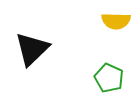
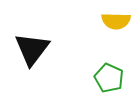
black triangle: rotated 9 degrees counterclockwise
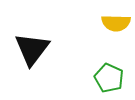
yellow semicircle: moved 2 px down
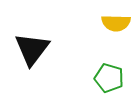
green pentagon: rotated 8 degrees counterclockwise
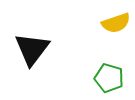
yellow semicircle: rotated 20 degrees counterclockwise
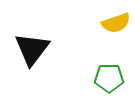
green pentagon: rotated 16 degrees counterclockwise
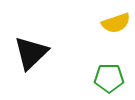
black triangle: moved 1 px left, 4 px down; rotated 9 degrees clockwise
